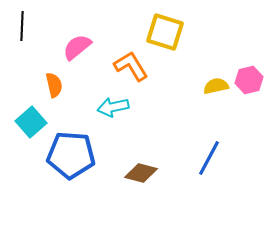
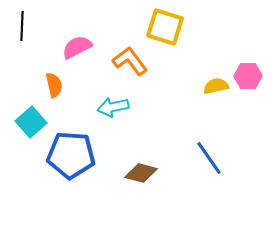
yellow square: moved 5 px up
pink semicircle: rotated 12 degrees clockwise
orange L-shape: moved 1 px left, 5 px up; rotated 6 degrees counterclockwise
pink hexagon: moved 1 px left, 4 px up; rotated 12 degrees clockwise
blue line: rotated 63 degrees counterclockwise
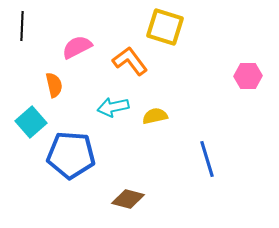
yellow semicircle: moved 61 px left, 30 px down
blue line: moved 2 px left, 1 px down; rotated 18 degrees clockwise
brown diamond: moved 13 px left, 26 px down
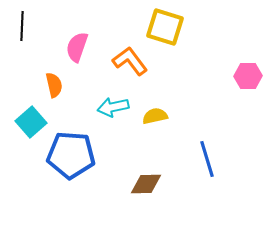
pink semicircle: rotated 44 degrees counterclockwise
brown diamond: moved 18 px right, 15 px up; rotated 16 degrees counterclockwise
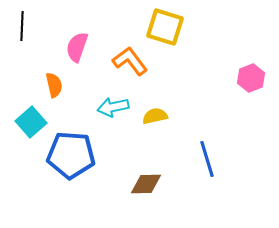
pink hexagon: moved 3 px right, 2 px down; rotated 20 degrees counterclockwise
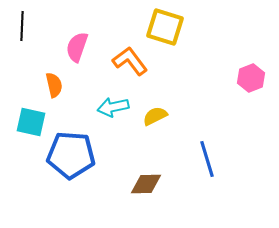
yellow semicircle: rotated 15 degrees counterclockwise
cyan square: rotated 36 degrees counterclockwise
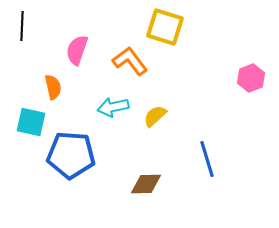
pink semicircle: moved 3 px down
orange semicircle: moved 1 px left, 2 px down
yellow semicircle: rotated 15 degrees counterclockwise
